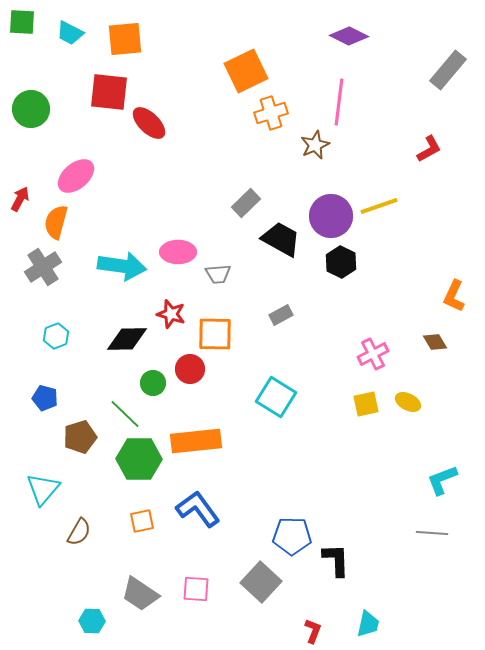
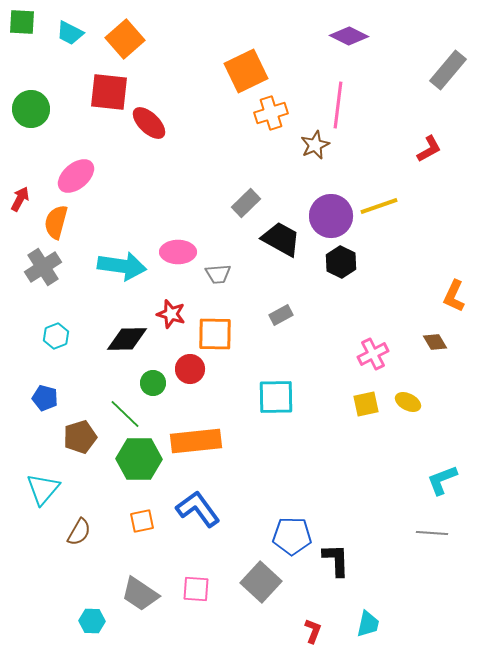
orange square at (125, 39): rotated 36 degrees counterclockwise
pink line at (339, 102): moved 1 px left, 3 px down
cyan square at (276, 397): rotated 33 degrees counterclockwise
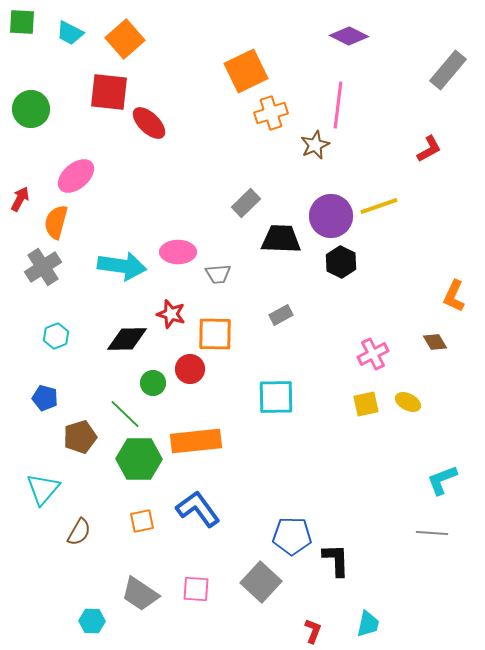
black trapezoid at (281, 239): rotated 27 degrees counterclockwise
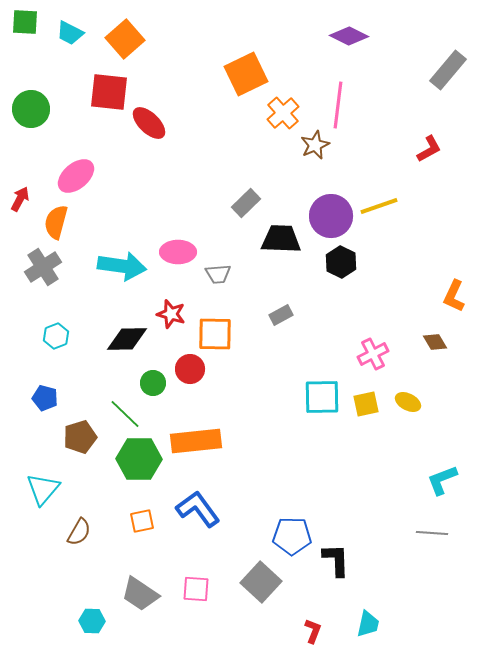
green square at (22, 22): moved 3 px right
orange square at (246, 71): moved 3 px down
orange cross at (271, 113): moved 12 px right; rotated 24 degrees counterclockwise
cyan square at (276, 397): moved 46 px right
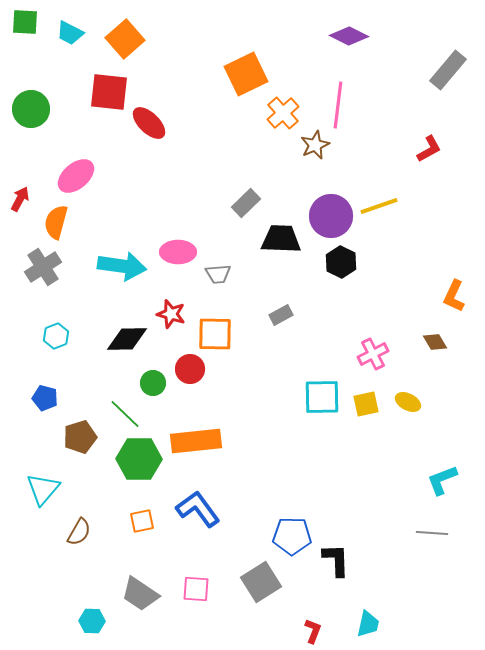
gray square at (261, 582): rotated 15 degrees clockwise
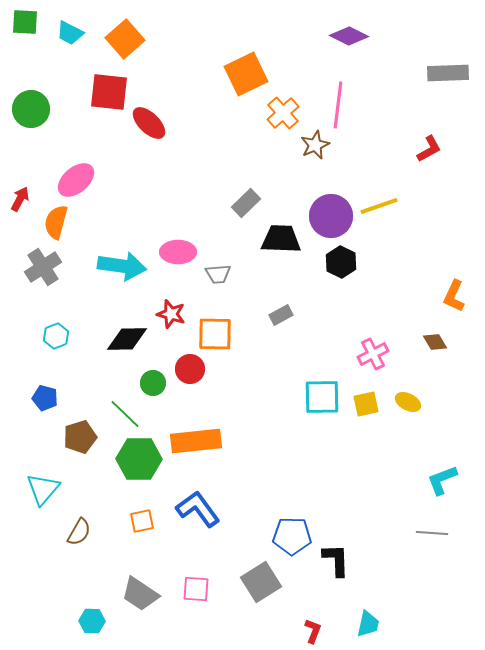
gray rectangle at (448, 70): moved 3 px down; rotated 48 degrees clockwise
pink ellipse at (76, 176): moved 4 px down
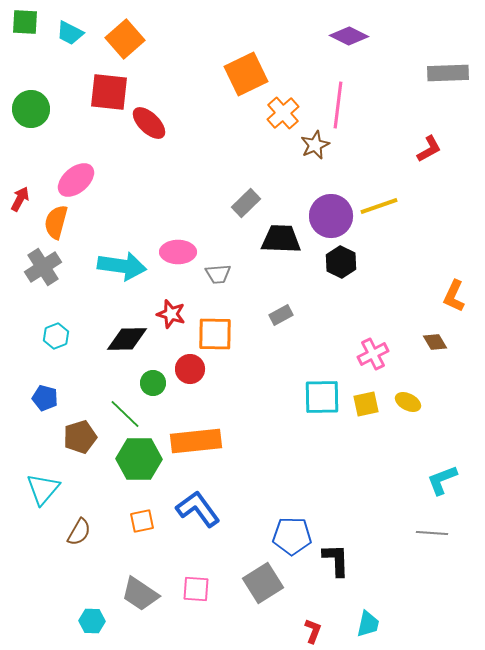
gray square at (261, 582): moved 2 px right, 1 px down
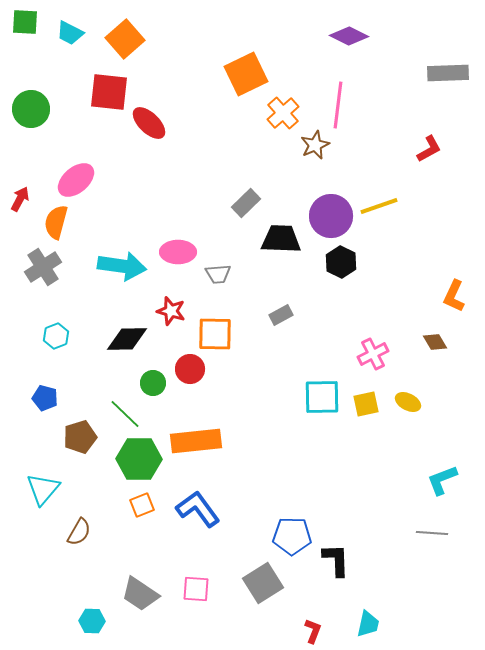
red star at (171, 314): moved 3 px up
orange square at (142, 521): moved 16 px up; rotated 10 degrees counterclockwise
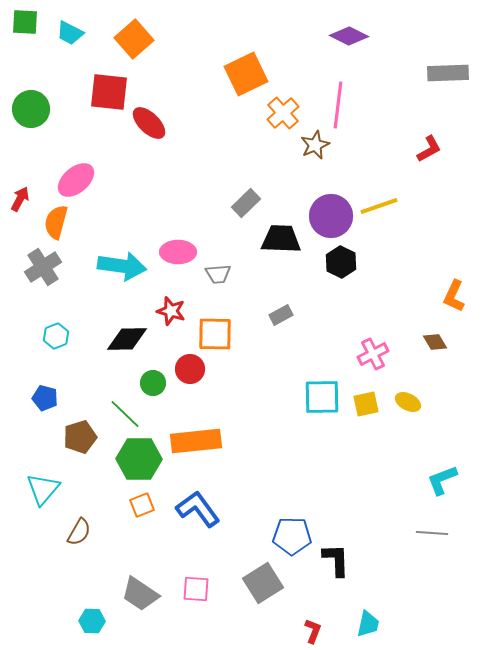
orange square at (125, 39): moved 9 px right
